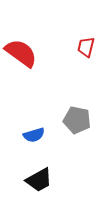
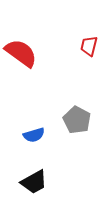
red trapezoid: moved 3 px right, 1 px up
gray pentagon: rotated 16 degrees clockwise
black trapezoid: moved 5 px left, 2 px down
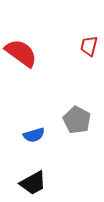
black trapezoid: moved 1 px left, 1 px down
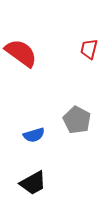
red trapezoid: moved 3 px down
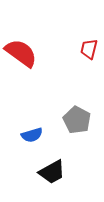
blue semicircle: moved 2 px left
black trapezoid: moved 19 px right, 11 px up
